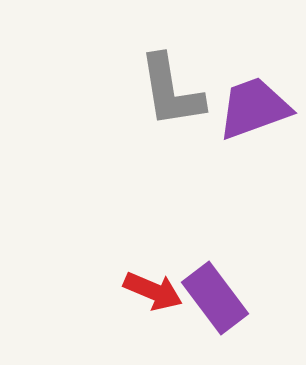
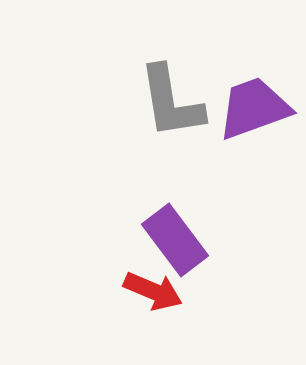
gray L-shape: moved 11 px down
purple rectangle: moved 40 px left, 58 px up
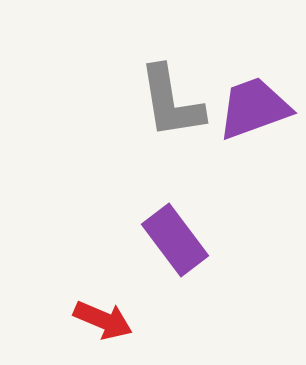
red arrow: moved 50 px left, 29 px down
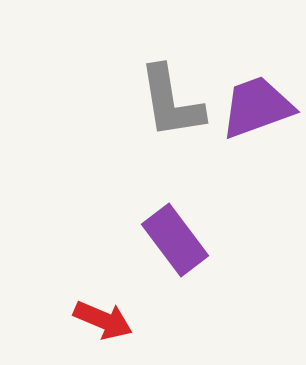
purple trapezoid: moved 3 px right, 1 px up
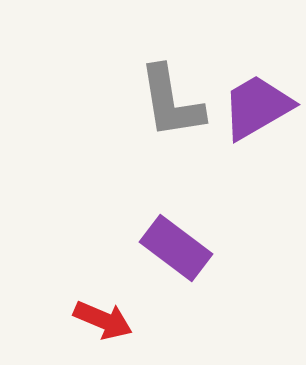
purple trapezoid: rotated 10 degrees counterclockwise
purple rectangle: moved 1 px right, 8 px down; rotated 16 degrees counterclockwise
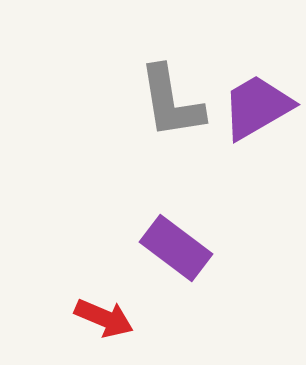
red arrow: moved 1 px right, 2 px up
